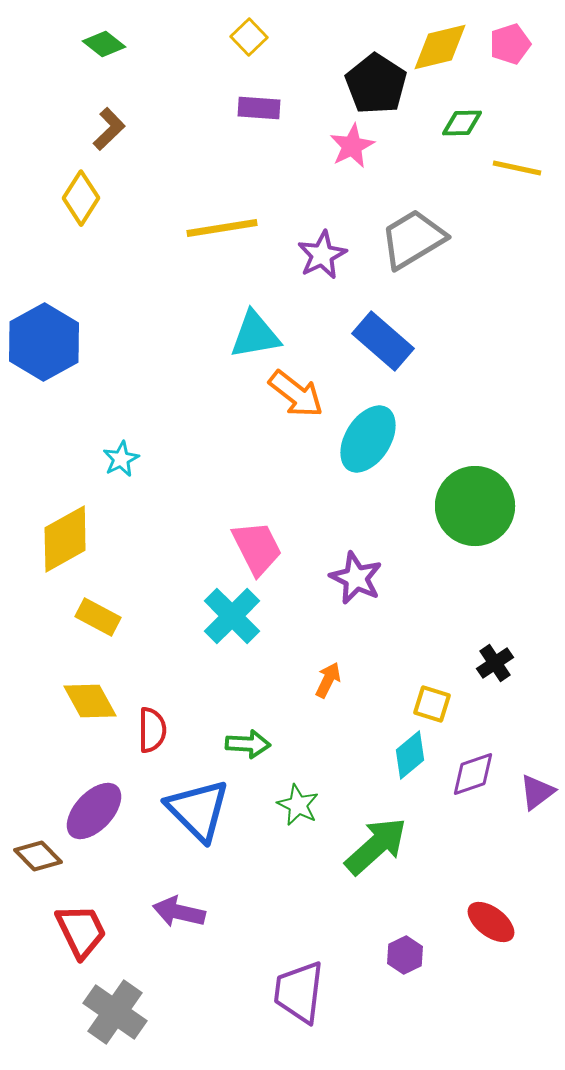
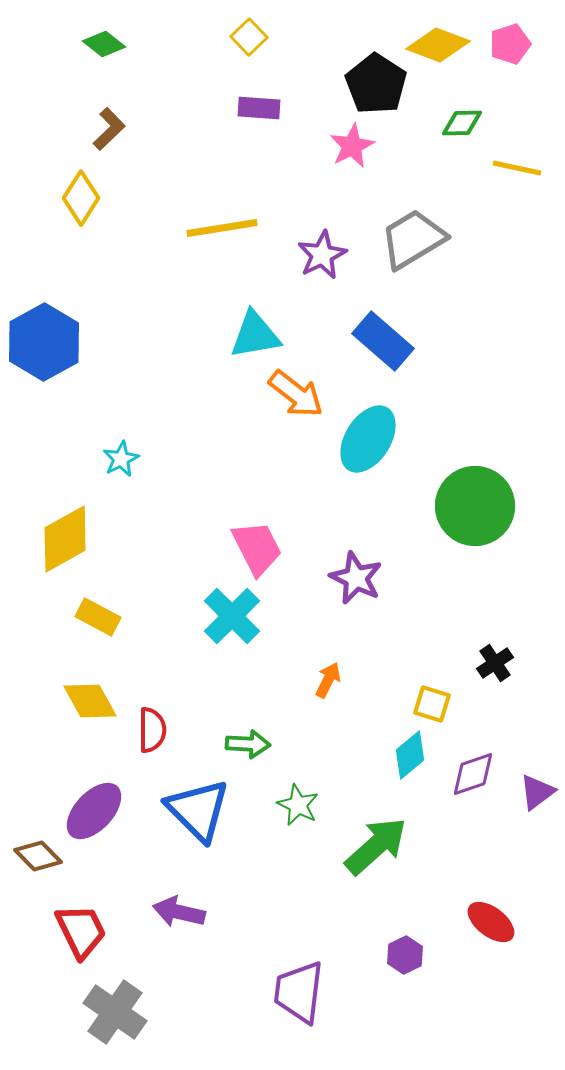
yellow diamond at (440, 47): moved 2 px left, 2 px up; rotated 34 degrees clockwise
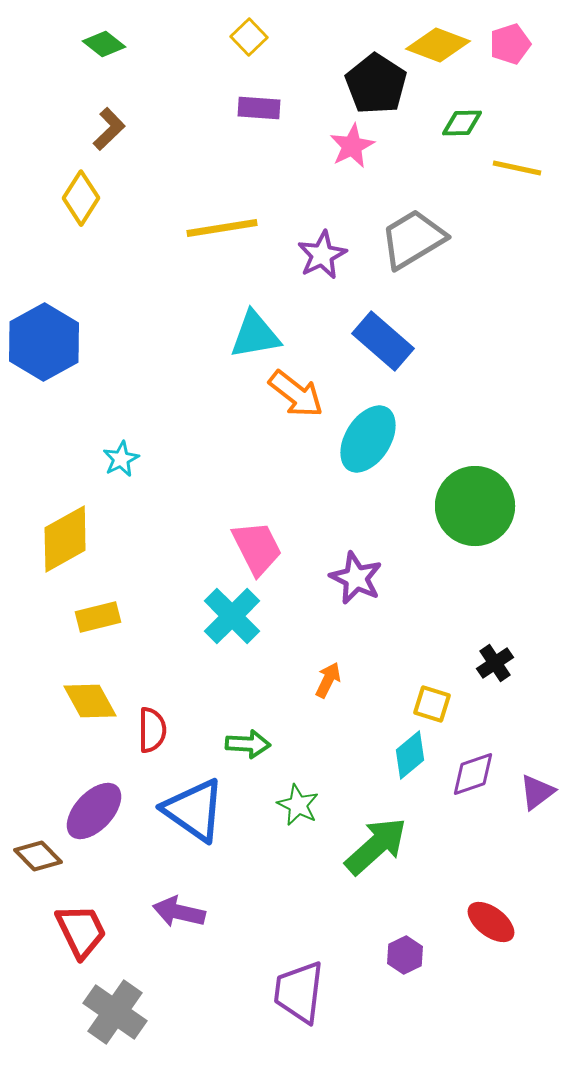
yellow rectangle at (98, 617): rotated 42 degrees counterclockwise
blue triangle at (198, 810): moved 4 px left; rotated 10 degrees counterclockwise
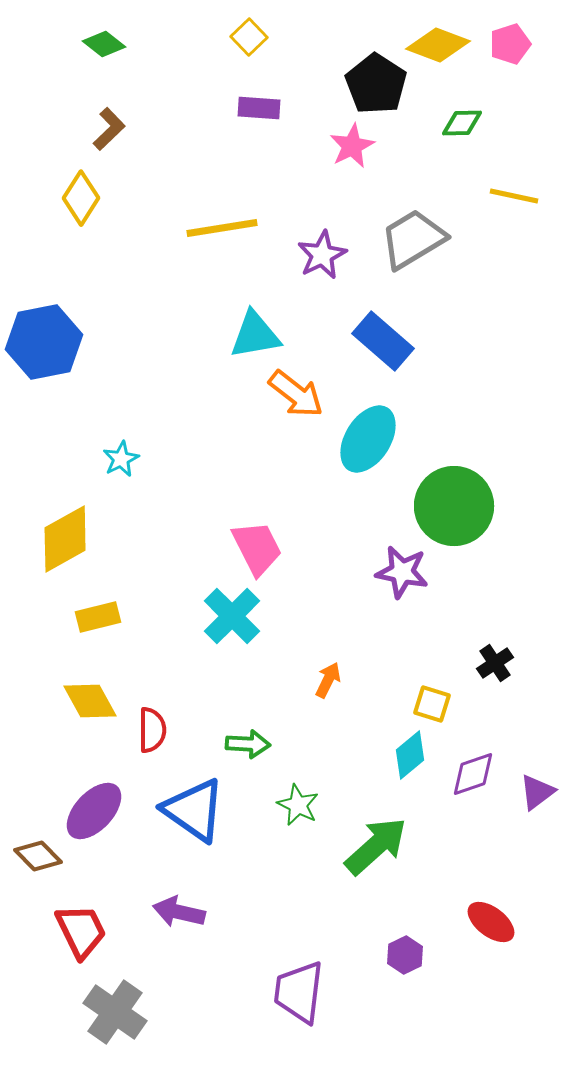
yellow line at (517, 168): moved 3 px left, 28 px down
blue hexagon at (44, 342): rotated 18 degrees clockwise
green circle at (475, 506): moved 21 px left
purple star at (356, 578): moved 46 px right, 6 px up; rotated 14 degrees counterclockwise
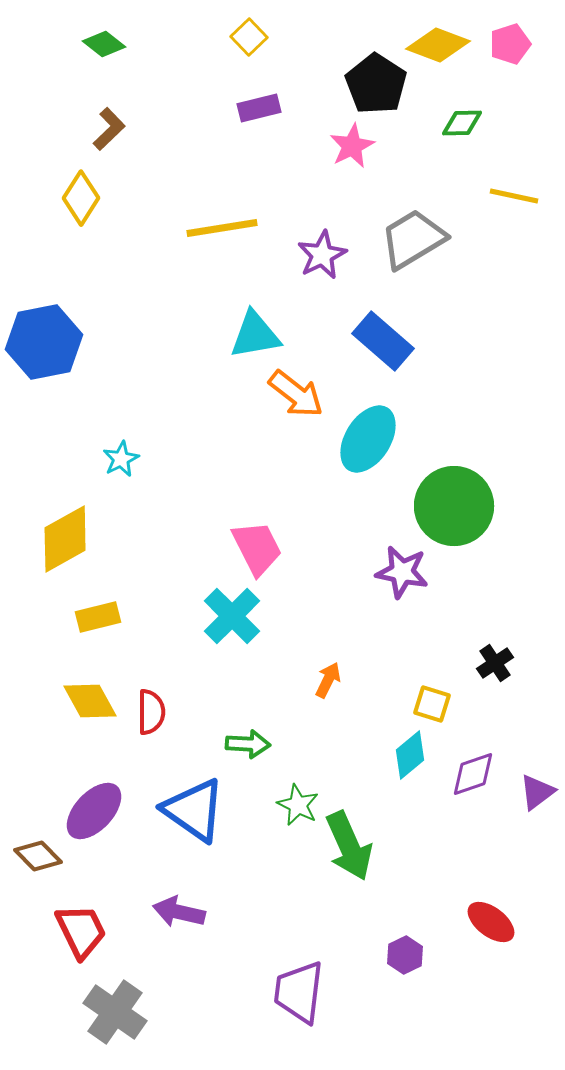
purple rectangle at (259, 108): rotated 18 degrees counterclockwise
red semicircle at (152, 730): moved 1 px left, 18 px up
green arrow at (376, 846): moved 27 px left; rotated 108 degrees clockwise
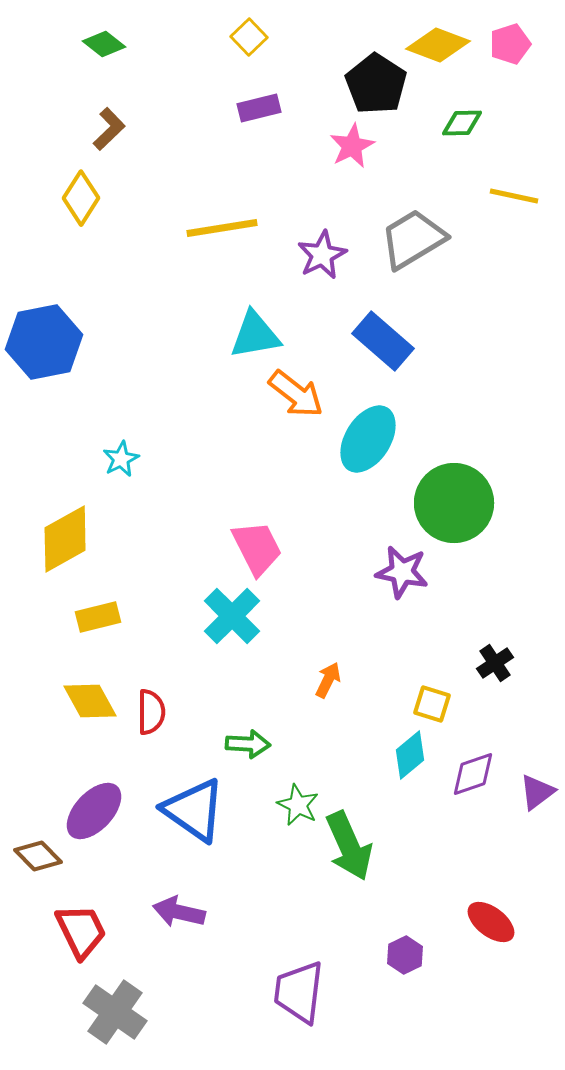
green circle at (454, 506): moved 3 px up
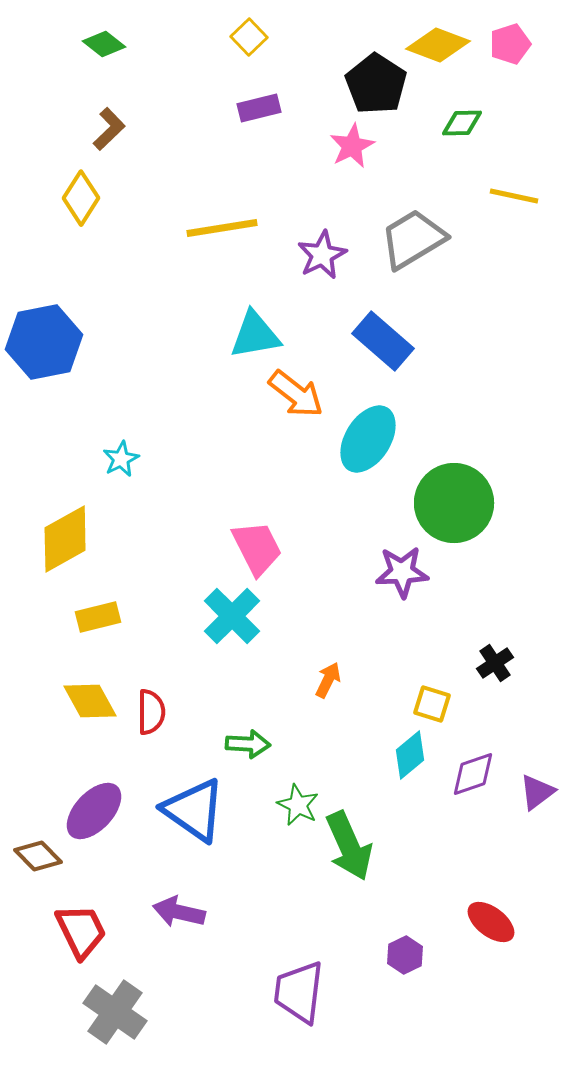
purple star at (402, 572): rotated 14 degrees counterclockwise
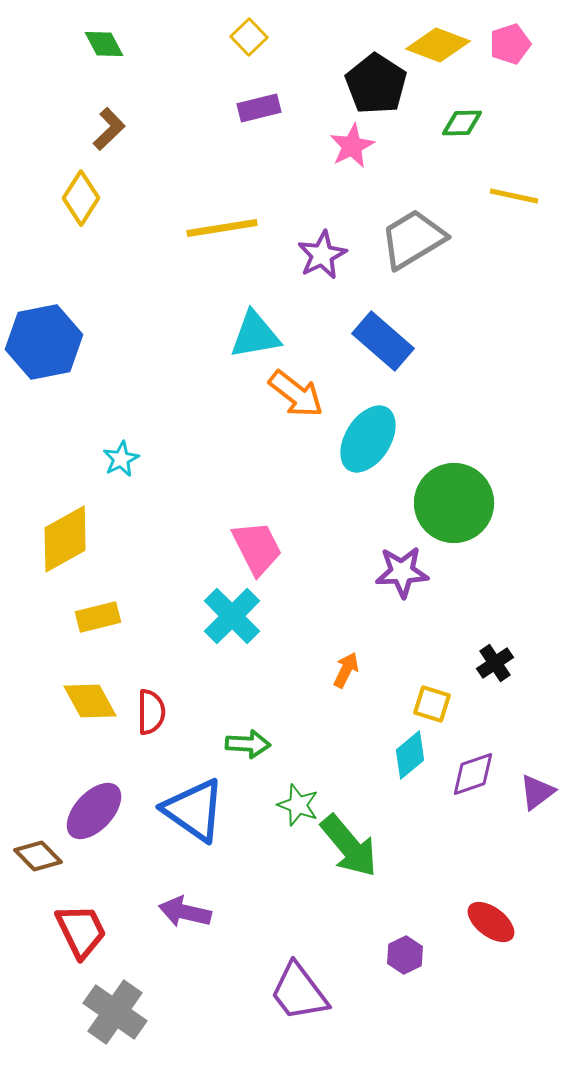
green diamond at (104, 44): rotated 24 degrees clockwise
orange arrow at (328, 680): moved 18 px right, 10 px up
green star at (298, 805): rotated 6 degrees counterclockwise
green arrow at (349, 846): rotated 16 degrees counterclockwise
purple arrow at (179, 912): moved 6 px right
purple trapezoid at (299, 992): rotated 44 degrees counterclockwise
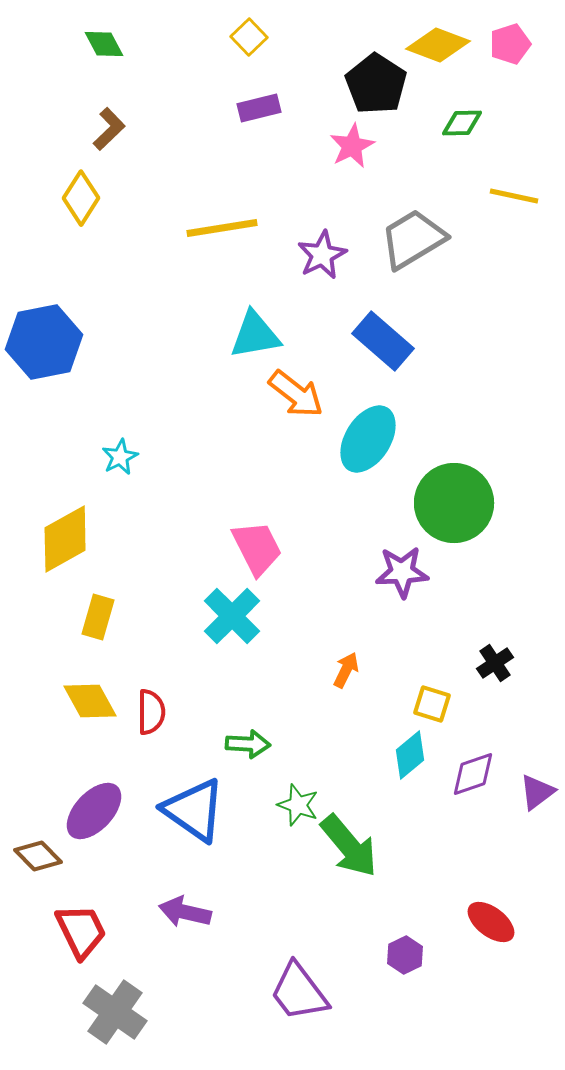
cyan star at (121, 459): moved 1 px left, 2 px up
yellow rectangle at (98, 617): rotated 60 degrees counterclockwise
